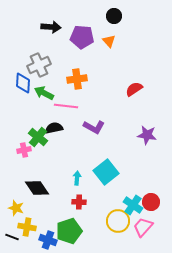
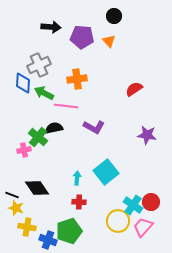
black line: moved 42 px up
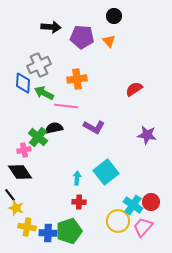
black diamond: moved 17 px left, 16 px up
black line: moved 2 px left; rotated 32 degrees clockwise
blue cross: moved 7 px up; rotated 18 degrees counterclockwise
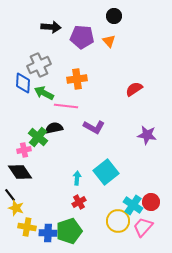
red cross: rotated 32 degrees counterclockwise
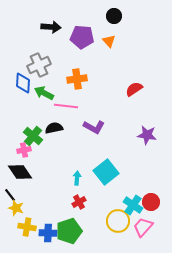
green cross: moved 5 px left, 1 px up
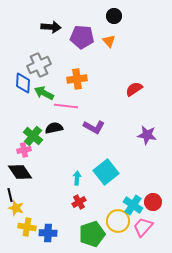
black line: rotated 24 degrees clockwise
red circle: moved 2 px right
green pentagon: moved 23 px right, 3 px down
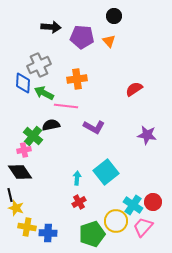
black semicircle: moved 3 px left, 3 px up
yellow circle: moved 2 px left
